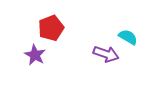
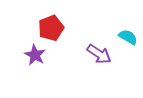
purple arrow: moved 7 px left; rotated 15 degrees clockwise
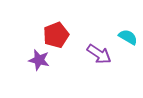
red pentagon: moved 5 px right, 7 px down
purple star: moved 4 px right, 5 px down; rotated 15 degrees counterclockwise
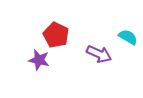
red pentagon: rotated 25 degrees counterclockwise
purple arrow: rotated 10 degrees counterclockwise
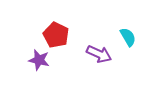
cyan semicircle: rotated 30 degrees clockwise
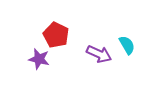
cyan semicircle: moved 1 px left, 8 px down
purple star: moved 1 px up
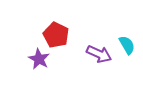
purple star: rotated 15 degrees clockwise
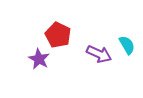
red pentagon: moved 2 px right
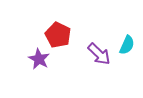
cyan semicircle: rotated 54 degrees clockwise
purple arrow: rotated 20 degrees clockwise
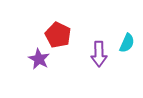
cyan semicircle: moved 2 px up
purple arrow: rotated 45 degrees clockwise
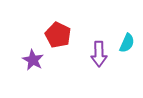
purple star: moved 6 px left, 1 px down
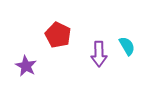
cyan semicircle: moved 3 px down; rotated 54 degrees counterclockwise
purple star: moved 7 px left, 6 px down
